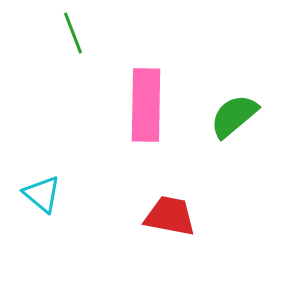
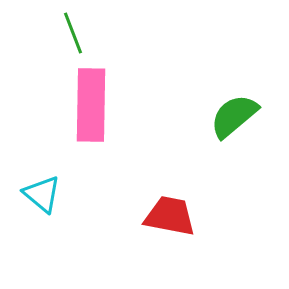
pink rectangle: moved 55 px left
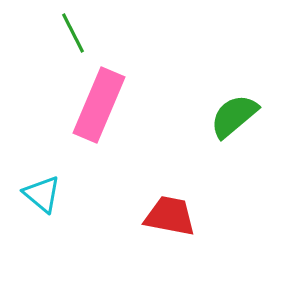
green line: rotated 6 degrees counterclockwise
pink rectangle: moved 8 px right; rotated 22 degrees clockwise
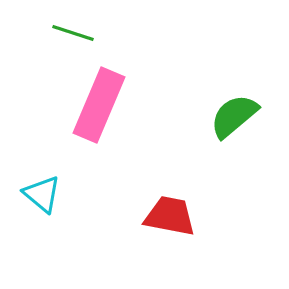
green line: rotated 45 degrees counterclockwise
